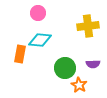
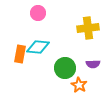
yellow cross: moved 2 px down
cyan diamond: moved 2 px left, 7 px down
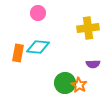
orange rectangle: moved 2 px left, 1 px up
green circle: moved 15 px down
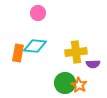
yellow cross: moved 12 px left, 24 px down
cyan diamond: moved 3 px left, 1 px up
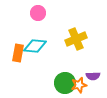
yellow cross: moved 13 px up; rotated 15 degrees counterclockwise
purple semicircle: moved 12 px down
orange star: rotated 28 degrees clockwise
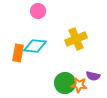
pink circle: moved 2 px up
purple semicircle: rotated 16 degrees clockwise
orange star: rotated 21 degrees clockwise
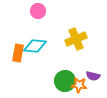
green circle: moved 2 px up
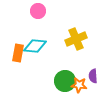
purple semicircle: rotated 72 degrees clockwise
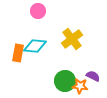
yellow cross: moved 4 px left; rotated 15 degrees counterclockwise
purple semicircle: rotated 120 degrees clockwise
orange star: moved 1 px right, 1 px down
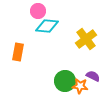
yellow cross: moved 14 px right
cyan diamond: moved 12 px right, 20 px up
orange rectangle: moved 1 px up
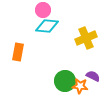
pink circle: moved 5 px right, 1 px up
yellow cross: moved 1 px up; rotated 15 degrees clockwise
